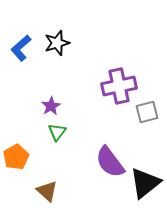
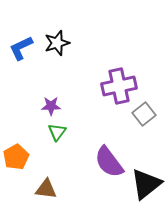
blue L-shape: rotated 16 degrees clockwise
purple star: rotated 30 degrees clockwise
gray square: moved 3 px left, 2 px down; rotated 25 degrees counterclockwise
purple semicircle: moved 1 px left
black triangle: moved 1 px right, 1 px down
brown triangle: moved 1 px left, 2 px up; rotated 35 degrees counterclockwise
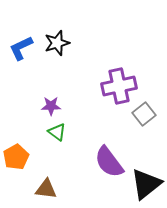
green triangle: rotated 30 degrees counterclockwise
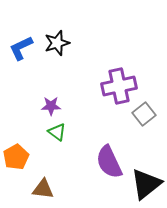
purple semicircle: rotated 12 degrees clockwise
brown triangle: moved 3 px left
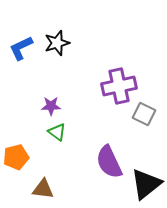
gray square: rotated 25 degrees counterclockwise
orange pentagon: rotated 15 degrees clockwise
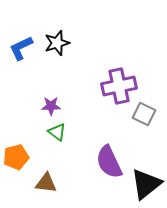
brown triangle: moved 3 px right, 6 px up
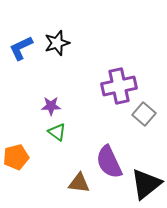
gray square: rotated 15 degrees clockwise
brown triangle: moved 33 px right
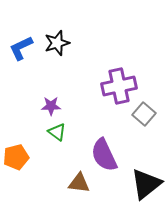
purple semicircle: moved 5 px left, 7 px up
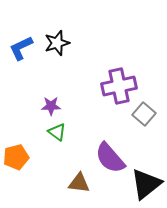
purple semicircle: moved 6 px right, 3 px down; rotated 16 degrees counterclockwise
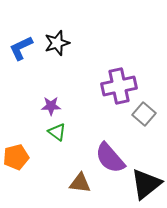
brown triangle: moved 1 px right
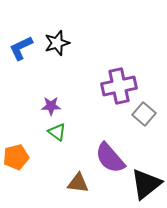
brown triangle: moved 2 px left
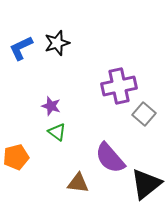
purple star: rotated 18 degrees clockwise
